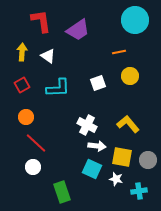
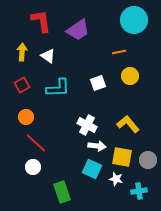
cyan circle: moved 1 px left
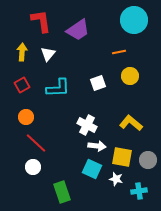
white triangle: moved 2 px up; rotated 35 degrees clockwise
yellow L-shape: moved 3 px right, 1 px up; rotated 10 degrees counterclockwise
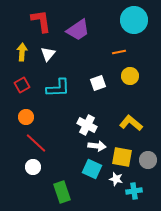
cyan cross: moved 5 px left
